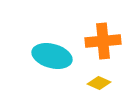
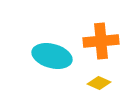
orange cross: moved 2 px left
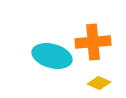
orange cross: moved 8 px left, 1 px down
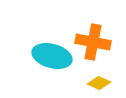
orange cross: rotated 16 degrees clockwise
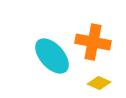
cyan ellipse: rotated 33 degrees clockwise
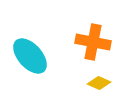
cyan ellipse: moved 22 px left
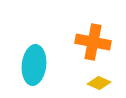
cyan ellipse: moved 4 px right, 9 px down; rotated 48 degrees clockwise
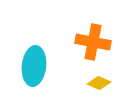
cyan ellipse: moved 1 px down
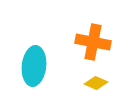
yellow diamond: moved 3 px left
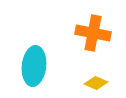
orange cross: moved 9 px up
